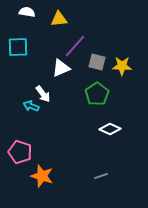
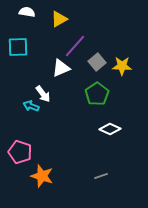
yellow triangle: rotated 24 degrees counterclockwise
gray square: rotated 36 degrees clockwise
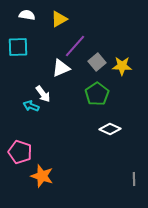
white semicircle: moved 3 px down
gray line: moved 33 px right, 3 px down; rotated 72 degrees counterclockwise
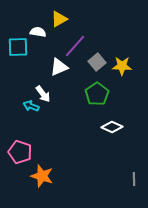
white semicircle: moved 11 px right, 17 px down
white triangle: moved 2 px left, 1 px up
white diamond: moved 2 px right, 2 px up
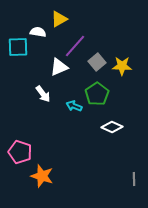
cyan arrow: moved 43 px right
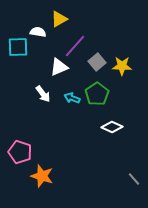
cyan arrow: moved 2 px left, 8 px up
gray line: rotated 40 degrees counterclockwise
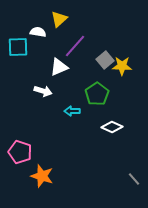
yellow triangle: rotated 12 degrees counterclockwise
gray square: moved 8 px right, 2 px up
white arrow: moved 3 px up; rotated 36 degrees counterclockwise
cyan arrow: moved 13 px down; rotated 21 degrees counterclockwise
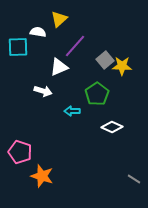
gray line: rotated 16 degrees counterclockwise
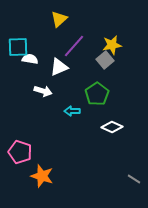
white semicircle: moved 8 px left, 27 px down
purple line: moved 1 px left
yellow star: moved 10 px left, 21 px up; rotated 12 degrees counterclockwise
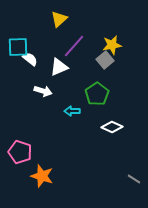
white semicircle: rotated 28 degrees clockwise
